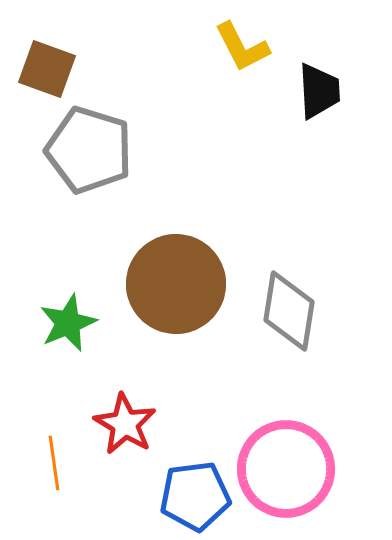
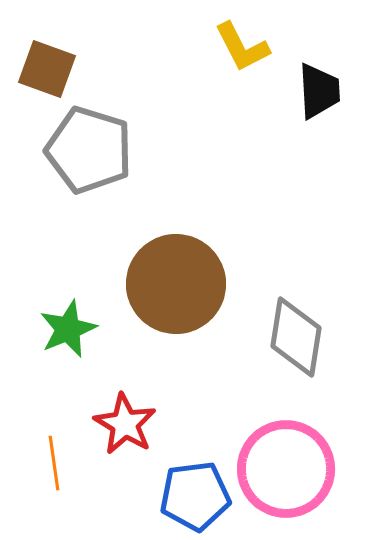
gray diamond: moved 7 px right, 26 px down
green star: moved 6 px down
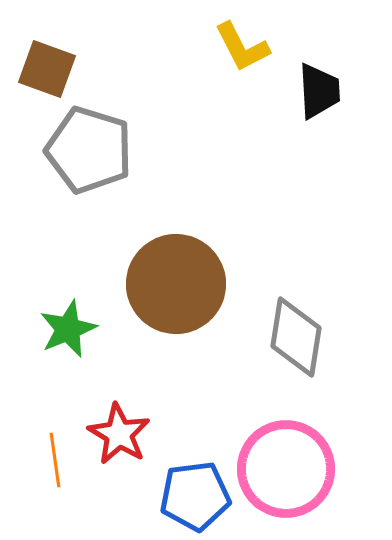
red star: moved 6 px left, 10 px down
orange line: moved 1 px right, 3 px up
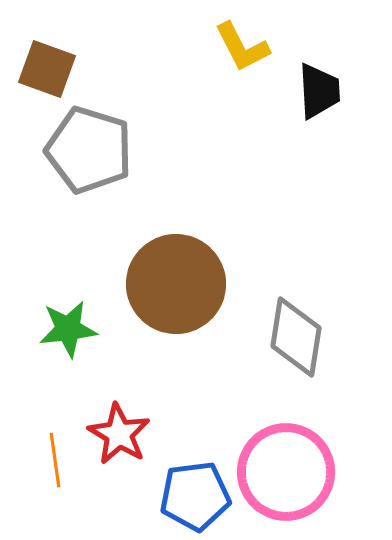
green star: rotated 16 degrees clockwise
pink circle: moved 3 px down
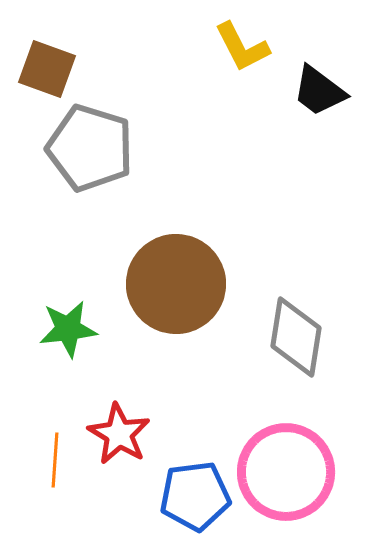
black trapezoid: rotated 130 degrees clockwise
gray pentagon: moved 1 px right, 2 px up
orange line: rotated 12 degrees clockwise
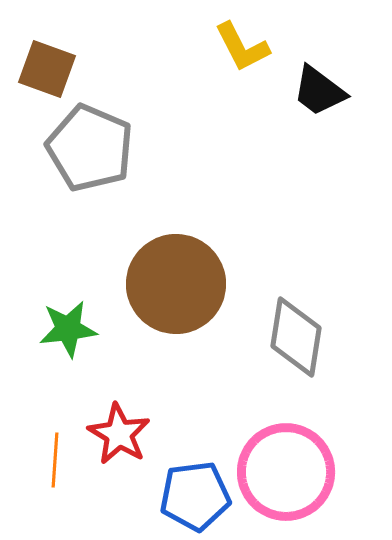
gray pentagon: rotated 6 degrees clockwise
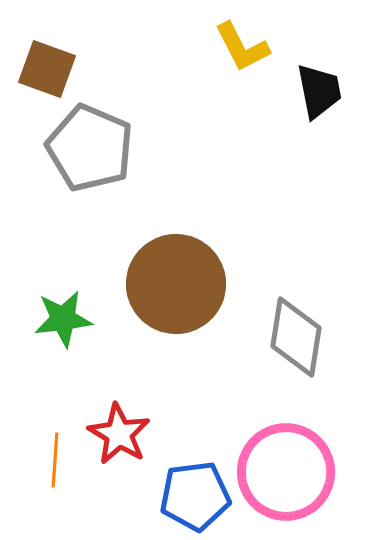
black trapezoid: rotated 138 degrees counterclockwise
green star: moved 5 px left, 10 px up
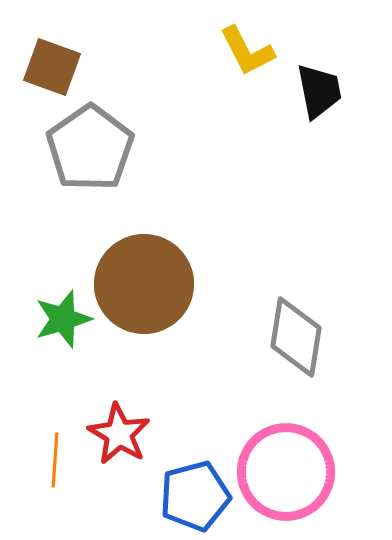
yellow L-shape: moved 5 px right, 4 px down
brown square: moved 5 px right, 2 px up
gray pentagon: rotated 14 degrees clockwise
brown circle: moved 32 px left
green star: rotated 10 degrees counterclockwise
blue pentagon: rotated 8 degrees counterclockwise
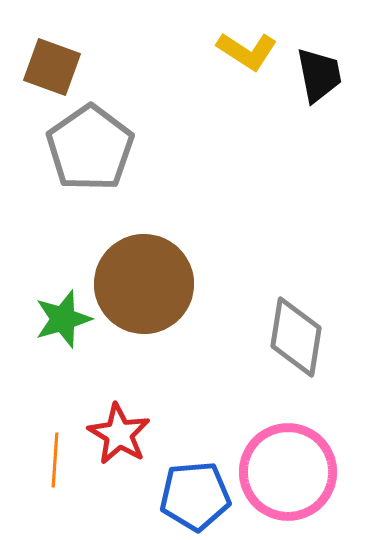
yellow L-shape: rotated 30 degrees counterclockwise
black trapezoid: moved 16 px up
pink circle: moved 2 px right
blue pentagon: rotated 10 degrees clockwise
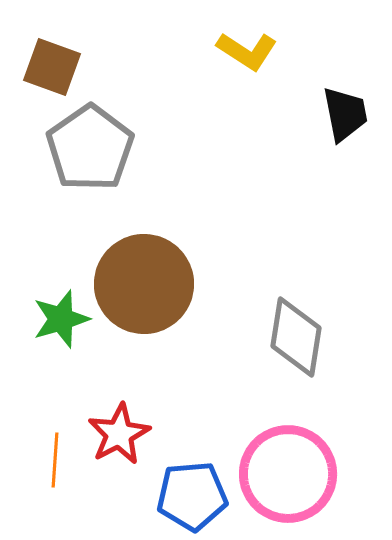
black trapezoid: moved 26 px right, 39 px down
green star: moved 2 px left
red star: rotated 14 degrees clockwise
pink circle: moved 2 px down
blue pentagon: moved 3 px left
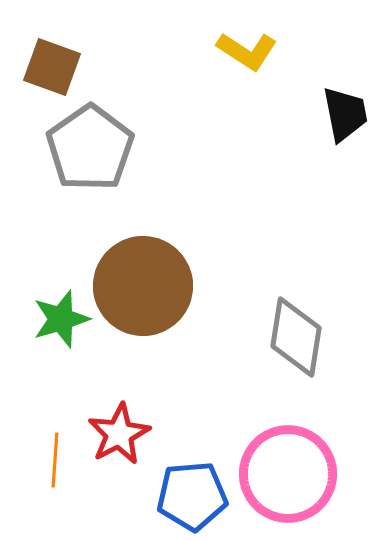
brown circle: moved 1 px left, 2 px down
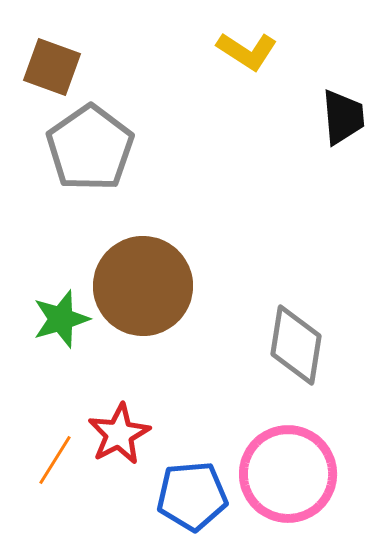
black trapezoid: moved 2 px left, 3 px down; rotated 6 degrees clockwise
gray diamond: moved 8 px down
orange line: rotated 28 degrees clockwise
